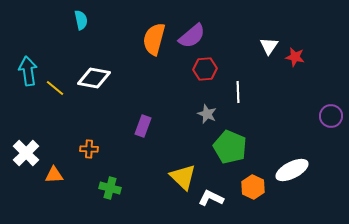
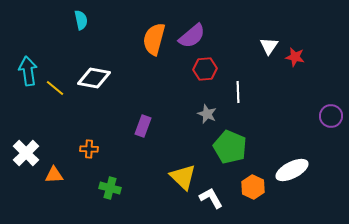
white L-shape: rotated 35 degrees clockwise
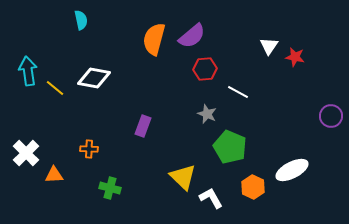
white line: rotated 60 degrees counterclockwise
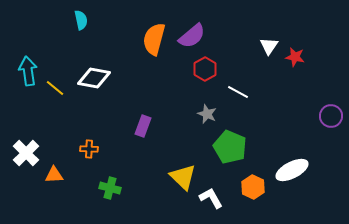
red hexagon: rotated 25 degrees counterclockwise
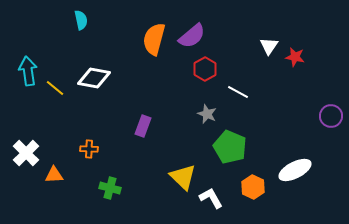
white ellipse: moved 3 px right
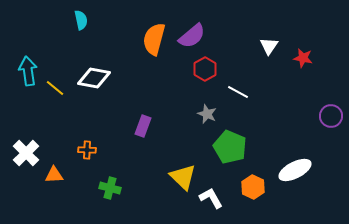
red star: moved 8 px right, 1 px down
orange cross: moved 2 px left, 1 px down
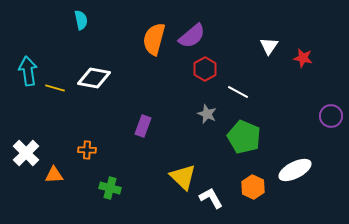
yellow line: rotated 24 degrees counterclockwise
green pentagon: moved 14 px right, 10 px up
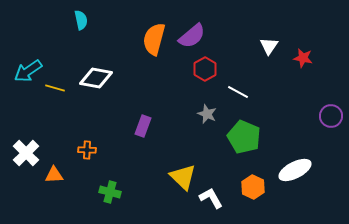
cyan arrow: rotated 116 degrees counterclockwise
white diamond: moved 2 px right
green cross: moved 4 px down
